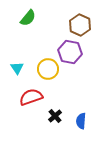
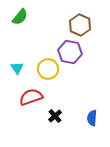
green semicircle: moved 8 px left, 1 px up
blue semicircle: moved 11 px right, 3 px up
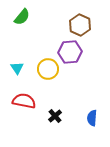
green semicircle: moved 2 px right
purple hexagon: rotated 15 degrees counterclockwise
red semicircle: moved 7 px left, 4 px down; rotated 30 degrees clockwise
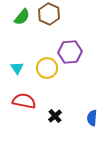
brown hexagon: moved 31 px left, 11 px up
yellow circle: moved 1 px left, 1 px up
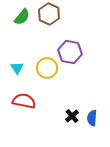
purple hexagon: rotated 15 degrees clockwise
black cross: moved 17 px right
